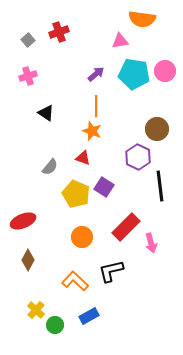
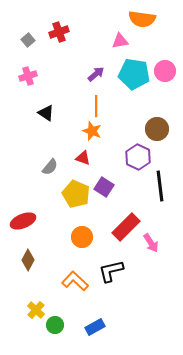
pink arrow: rotated 18 degrees counterclockwise
blue rectangle: moved 6 px right, 11 px down
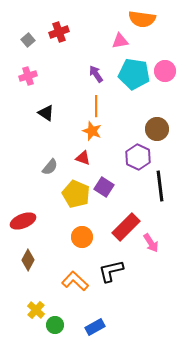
purple arrow: rotated 84 degrees counterclockwise
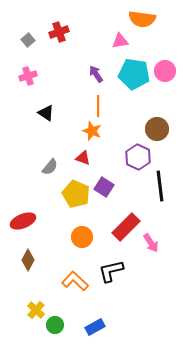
orange line: moved 2 px right
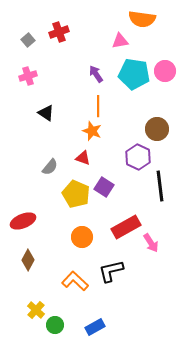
red rectangle: rotated 16 degrees clockwise
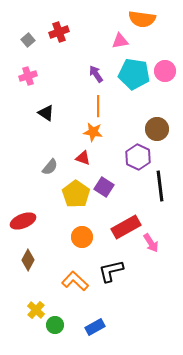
orange star: moved 1 px right, 1 px down; rotated 12 degrees counterclockwise
yellow pentagon: rotated 12 degrees clockwise
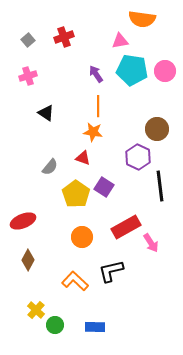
red cross: moved 5 px right, 5 px down
cyan pentagon: moved 2 px left, 4 px up
blue rectangle: rotated 30 degrees clockwise
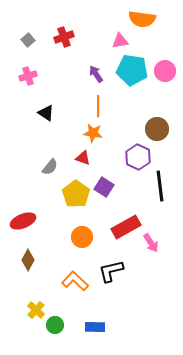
orange star: moved 1 px down
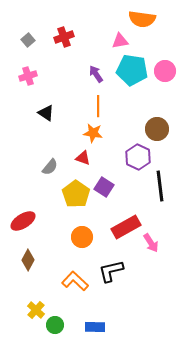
red ellipse: rotated 10 degrees counterclockwise
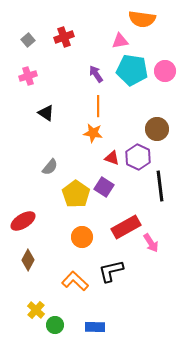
red triangle: moved 29 px right
